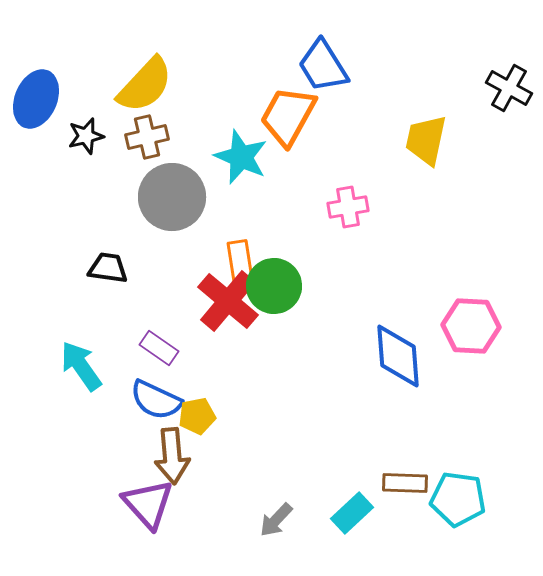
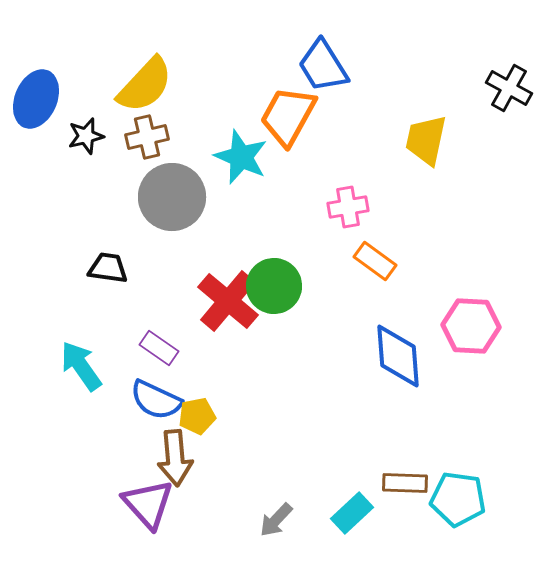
orange rectangle: moved 135 px right; rotated 45 degrees counterclockwise
brown arrow: moved 3 px right, 2 px down
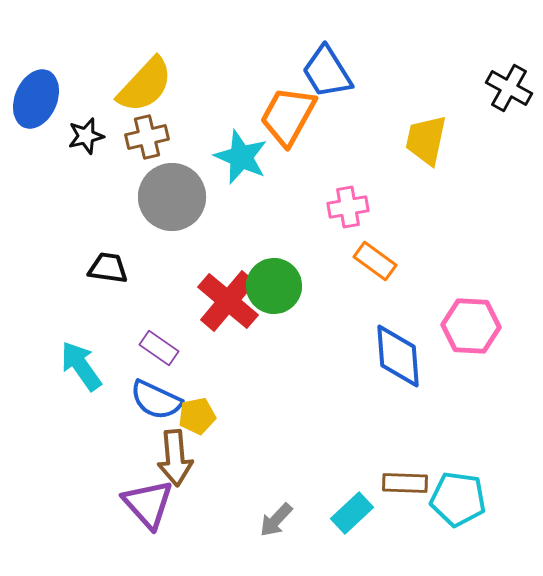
blue trapezoid: moved 4 px right, 6 px down
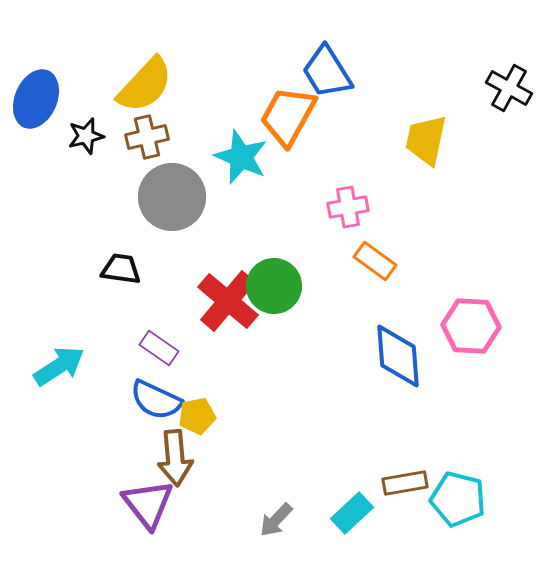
black trapezoid: moved 13 px right, 1 px down
cyan arrow: moved 22 px left; rotated 92 degrees clockwise
brown rectangle: rotated 12 degrees counterclockwise
cyan pentagon: rotated 6 degrees clockwise
purple triangle: rotated 4 degrees clockwise
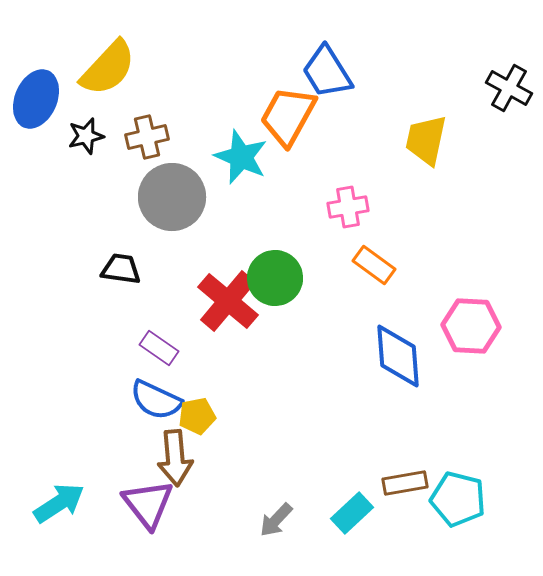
yellow semicircle: moved 37 px left, 17 px up
orange rectangle: moved 1 px left, 4 px down
green circle: moved 1 px right, 8 px up
cyan arrow: moved 137 px down
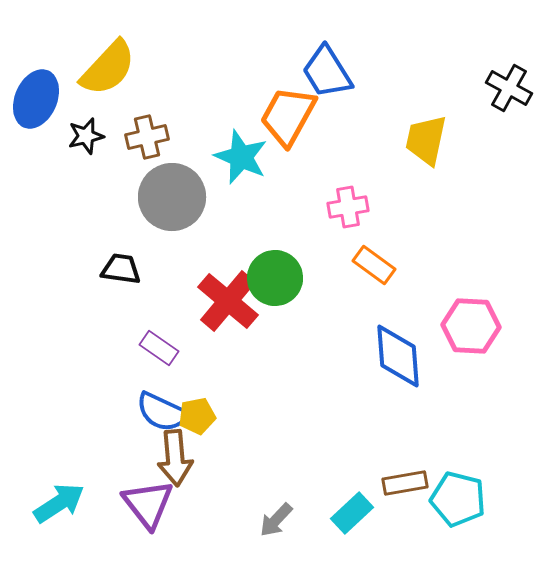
blue semicircle: moved 6 px right, 12 px down
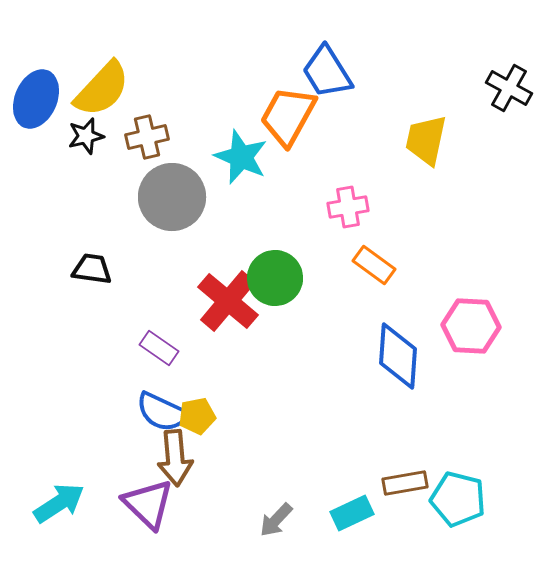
yellow semicircle: moved 6 px left, 21 px down
black trapezoid: moved 29 px left
blue diamond: rotated 8 degrees clockwise
purple triangle: rotated 8 degrees counterclockwise
cyan rectangle: rotated 18 degrees clockwise
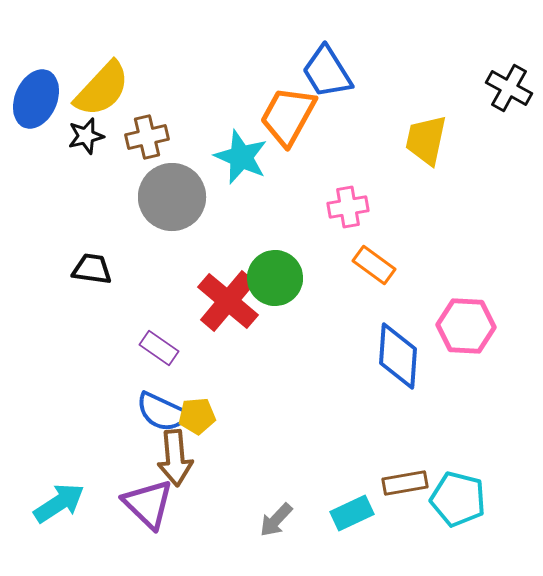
pink hexagon: moved 5 px left
yellow pentagon: rotated 6 degrees clockwise
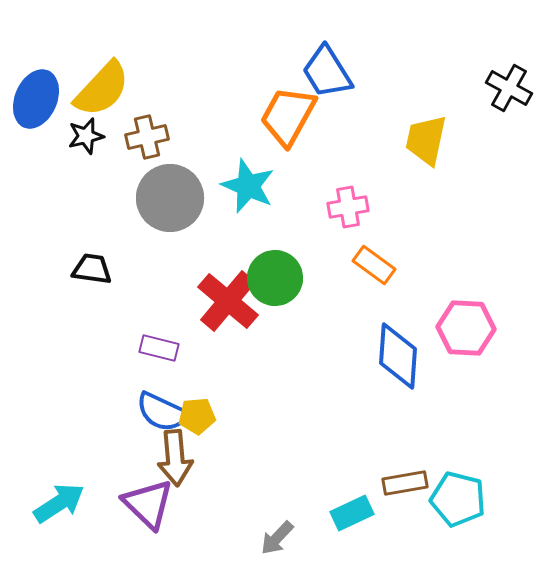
cyan star: moved 7 px right, 29 px down
gray circle: moved 2 px left, 1 px down
pink hexagon: moved 2 px down
purple rectangle: rotated 21 degrees counterclockwise
gray arrow: moved 1 px right, 18 px down
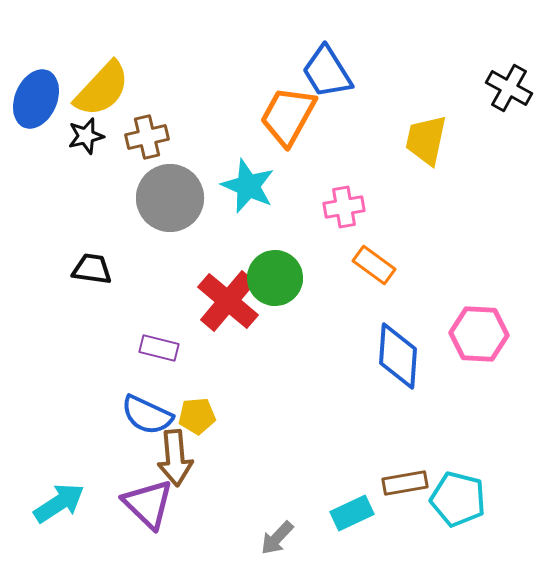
pink cross: moved 4 px left
pink hexagon: moved 13 px right, 6 px down
blue semicircle: moved 15 px left, 3 px down
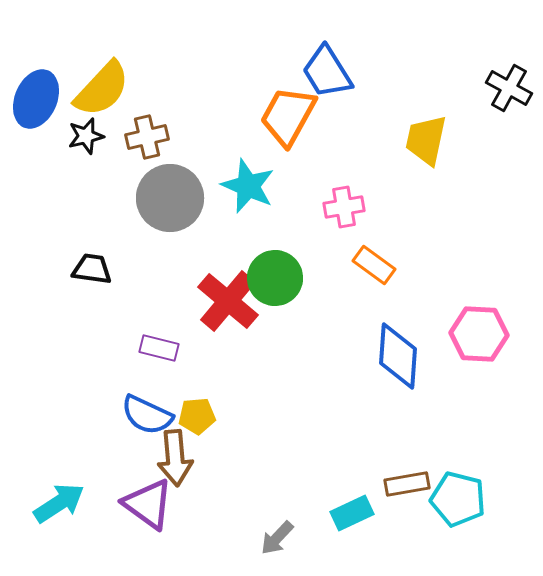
brown rectangle: moved 2 px right, 1 px down
purple triangle: rotated 8 degrees counterclockwise
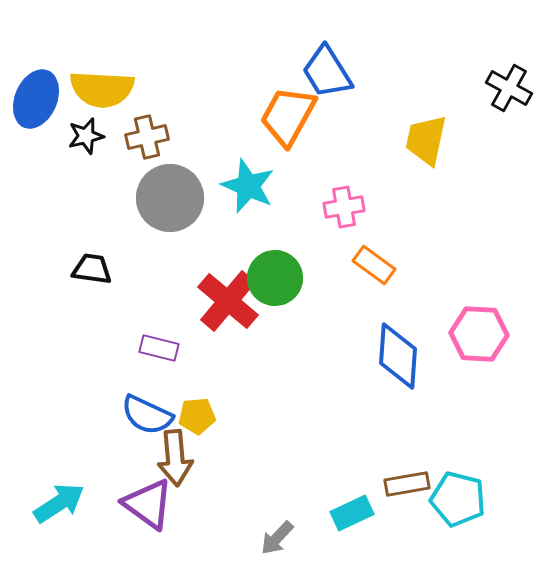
yellow semicircle: rotated 50 degrees clockwise
